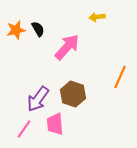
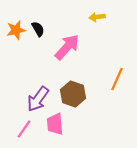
orange line: moved 3 px left, 2 px down
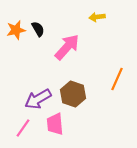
purple arrow: rotated 24 degrees clockwise
pink line: moved 1 px left, 1 px up
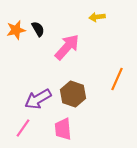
pink trapezoid: moved 8 px right, 5 px down
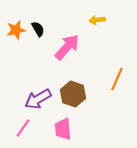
yellow arrow: moved 3 px down
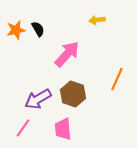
pink arrow: moved 7 px down
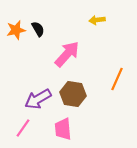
brown hexagon: rotated 10 degrees counterclockwise
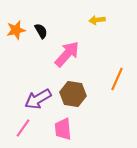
black semicircle: moved 3 px right, 2 px down
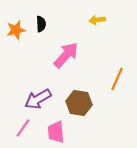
black semicircle: moved 7 px up; rotated 28 degrees clockwise
pink arrow: moved 1 px left, 1 px down
brown hexagon: moved 6 px right, 9 px down
pink trapezoid: moved 7 px left, 3 px down
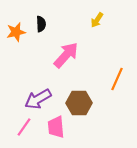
yellow arrow: rotated 49 degrees counterclockwise
orange star: moved 2 px down
brown hexagon: rotated 10 degrees counterclockwise
pink line: moved 1 px right, 1 px up
pink trapezoid: moved 5 px up
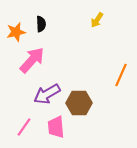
pink arrow: moved 34 px left, 5 px down
orange line: moved 4 px right, 4 px up
purple arrow: moved 9 px right, 5 px up
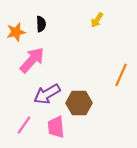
pink line: moved 2 px up
